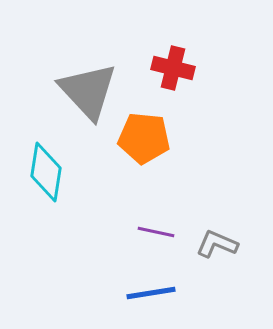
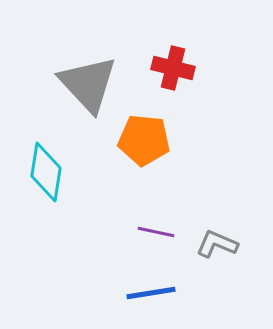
gray triangle: moved 7 px up
orange pentagon: moved 2 px down
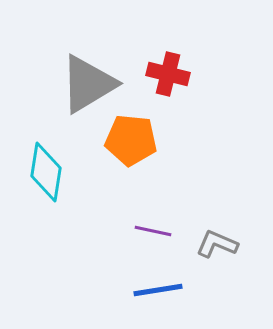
red cross: moved 5 px left, 6 px down
gray triangle: rotated 42 degrees clockwise
orange pentagon: moved 13 px left
purple line: moved 3 px left, 1 px up
blue line: moved 7 px right, 3 px up
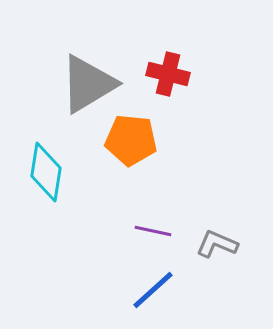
blue line: moved 5 px left; rotated 33 degrees counterclockwise
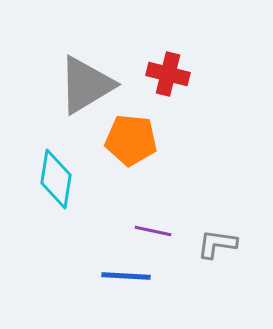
gray triangle: moved 2 px left, 1 px down
cyan diamond: moved 10 px right, 7 px down
gray L-shape: rotated 15 degrees counterclockwise
blue line: moved 27 px left, 14 px up; rotated 45 degrees clockwise
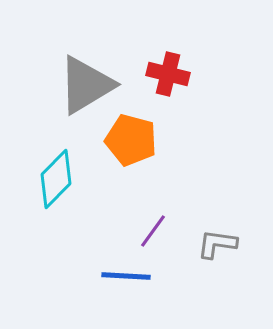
orange pentagon: rotated 9 degrees clockwise
cyan diamond: rotated 36 degrees clockwise
purple line: rotated 66 degrees counterclockwise
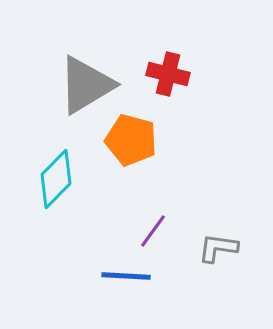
gray L-shape: moved 1 px right, 4 px down
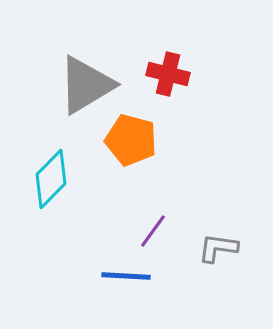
cyan diamond: moved 5 px left
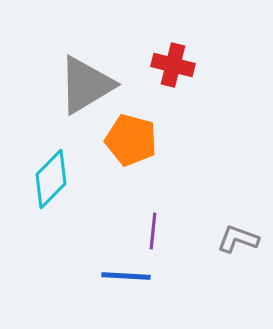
red cross: moved 5 px right, 9 px up
purple line: rotated 30 degrees counterclockwise
gray L-shape: moved 20 px right, 9 px up; rotated 12 degrees clockwise
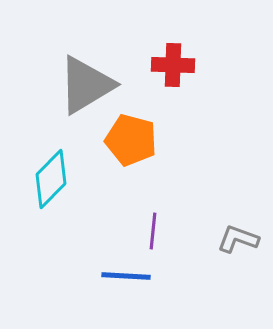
red cross: rotated 12 degrees counterclockwise
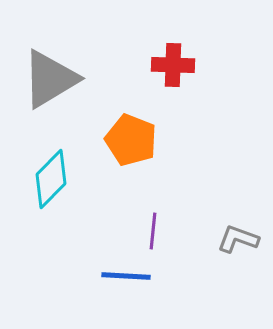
gray triangle: moved 36 px left, 6 px up
orange pentagon: rotated 6 degrees clockwise
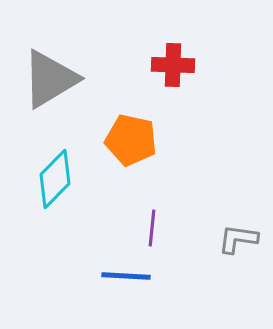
orange pentagon: rotated 9 degrees counterclockwise
cyan diamond: moved 4 px right
purple line: moved 1 px left, 3 px up
gray L-shape: rotated 12 degrees counterclockwise
